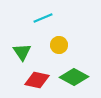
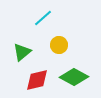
cyan line: rotated 18 degrees counterclockwise
green triangle: rotated 24 degrees clockwise
red diamond: rotated 25 degrees counterclockwise
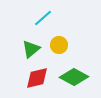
green triangle: moved 9 px right, 3 px up
red diamond: moved 2 px up
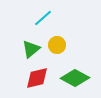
yellow circle: moved 2 px left
green diamond: moved 1 px right, 1 px down
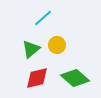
green diamond: rotated 12 degrees clockwise
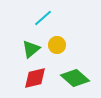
red diamond: moved 2 px left
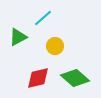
yellow circle: moved 2 px left, 1 px down
green triangle: moved 13 px left, 12 px up; rotated 12 degrees clockwise
red diamond: moved 3 px right
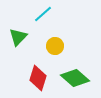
cyan line: moved 4 px up
green triangle: rotated 18 degrees counterclockwise
red diamond: rotated 60 degrees counterclockwise
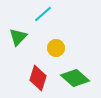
yellow circle: moved 1 px right, 2 px down
